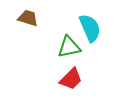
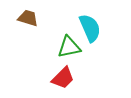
red trapezoid: moved 8 px left, 1 px up
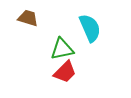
green triangle: moved 7 px left, 2 px down
red trapezoid: moved 2 px right, 6 px up
